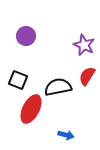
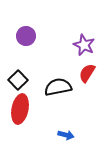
red semicircle: moved 3 px up
black square: rotated 24 degrees clockwise
red ellipse: moved 11 px left; rotated 16 degrees counterclockwise
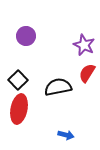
red ellipse: moved 1 px left
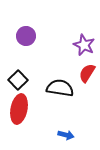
black semicircle: moved 2 px right, 1 px down; rotated 20 degrees clockwise
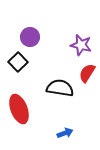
purple circle: moved 4 px right, 1 px down
purple star: moved 3 px left; rotated 10 degrees counterclockwise
black square: moved 18 px up
red ellipse: rotated 32 degrees counterclockwise
blue arrow: moved 1 px left, 2 px up; rotated 35 degrees counterclockwise
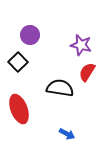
purple circle: moved 2 px up
red semicircle: moved 1 px up
blue arrow: moved 2 px right, 1 px down; rotated 49 degrees clockwise
